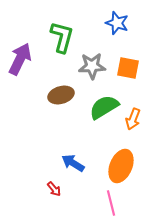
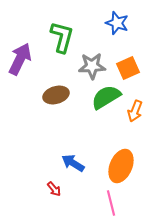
orange square: rotated 35 degrees counterclockwise
brown ellipse: moved 5 px left
green semicircle: moved 2 px right, 10 px up
orange arrow: moved 2 px right, 8 px up
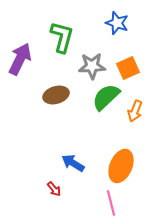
green semicircle: rotated 12 degrees counterclockwise
